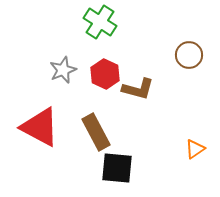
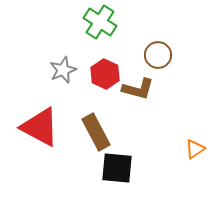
brown circle: moved 31 px left
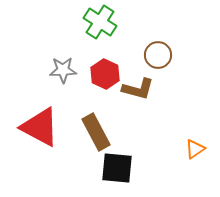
gray star: rotated 20 degrees clockwise
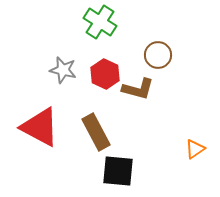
gray star: rotated 16 degrees clockwise
black square: moved 1 px right, 3 px down
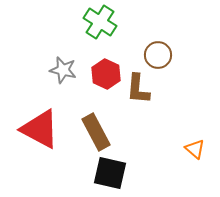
red hexagon: moved 1 px right
brown L-shape: rotated 80 degrees clockwise
red triangle: moved 2 px down
orange triangle: rotated 45 degrees counterclockwise
black square: moved 8 px left, 2 px down; rotated 8 degrees clockwise
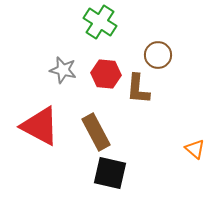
red hexagon: rotated 20 degrees counterclockwise
red triangle: moved 3 px up
